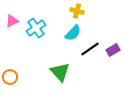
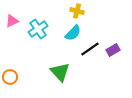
cyan cross: moved 2 px right, 1 px down
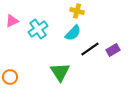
green triangle: rotated 10 degrees clockwise
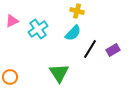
black line: rotated 24 degrees counterclockwise
green triangle: moved 1 px left, 1 px down
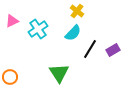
yellow cross: rotated 24 degrees clockwise
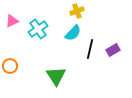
yellow cross: rotated 32 degrees clockwise
black line: rotated 18 degrees counterclockwise
green triangle: moved 3 px left, 3 px down
orange circle: moved 11 px up
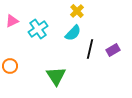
yellow cross: rotated 24 degrees counterclockwise
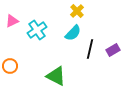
cyan cross: moved 1 px left, 1 px down
green triangle: rotated 30 degrees counterclockwise
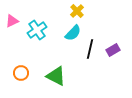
orange circle: moved 11 px right, 7 px down
